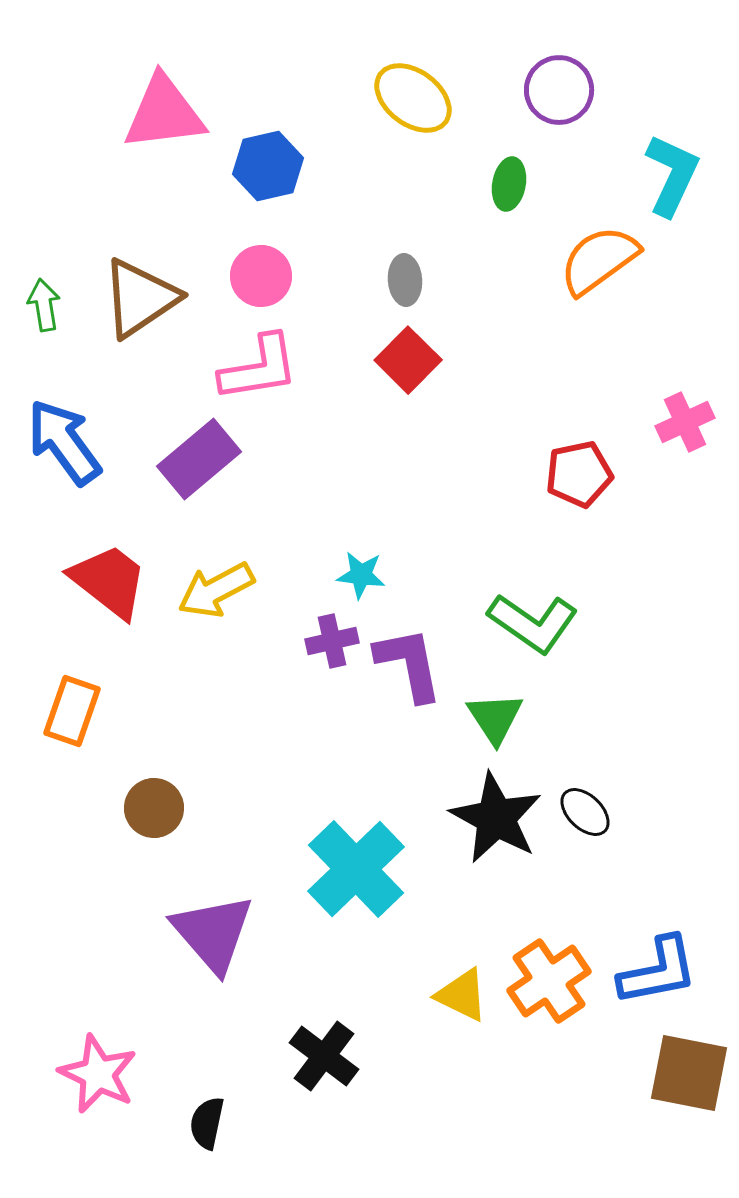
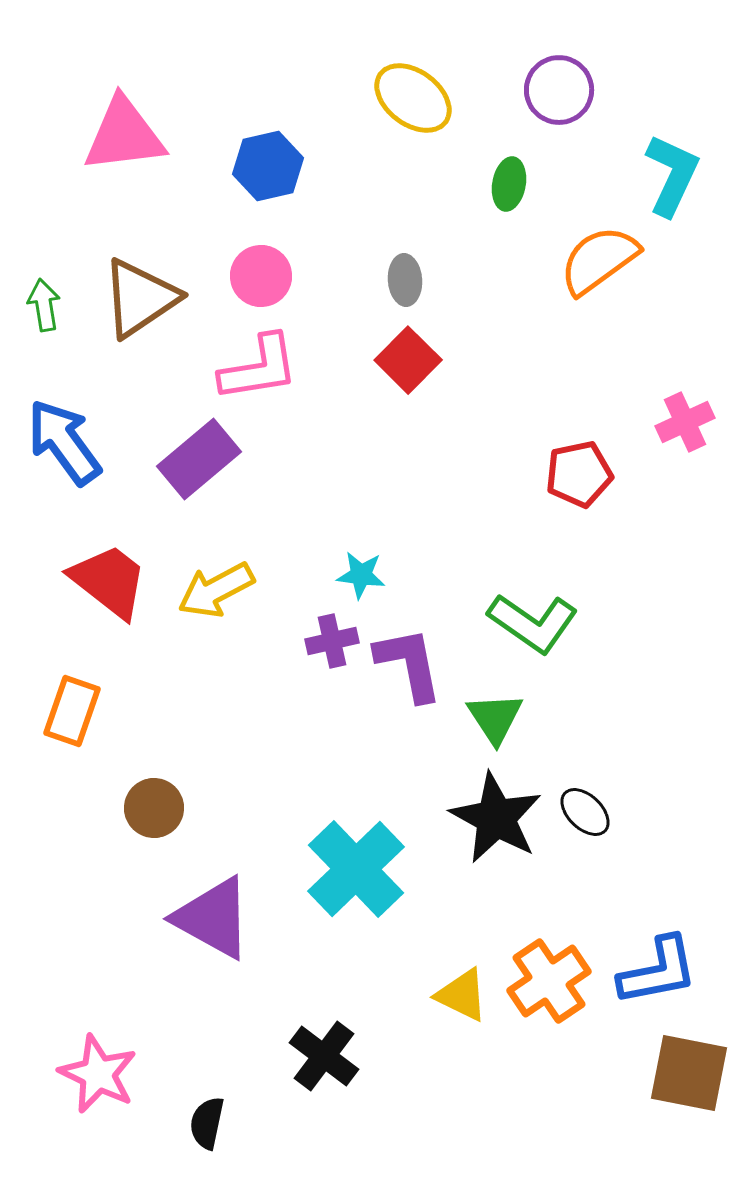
pink triangle: moved 40 px left, 22 px down
purple triangle: moved 15 px up; rotated 20 degrees counterclockwise
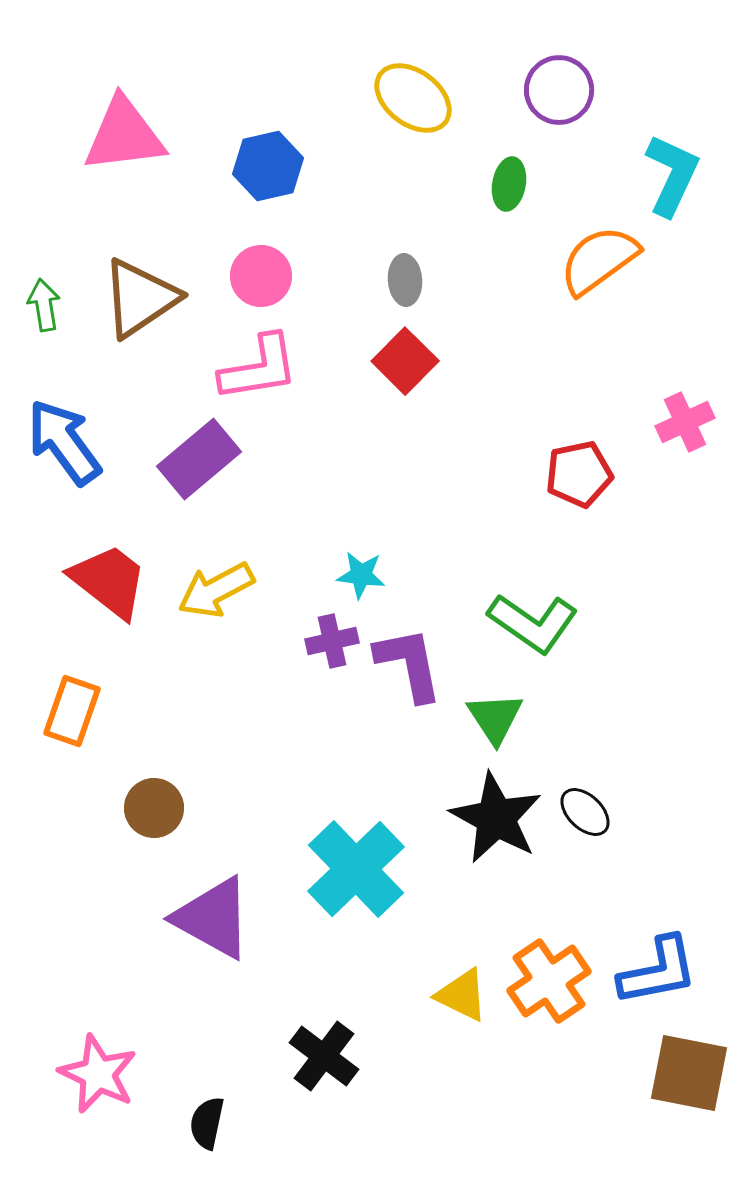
red square: moved 3 px left, 1 px down
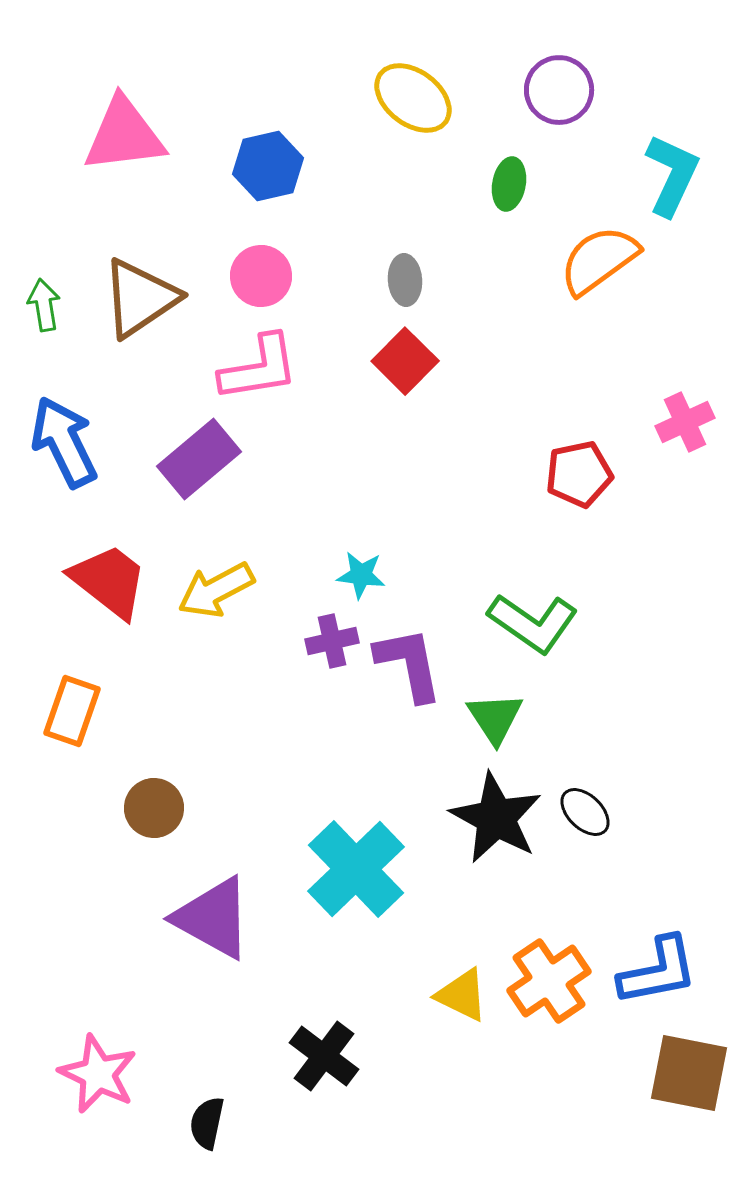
blue arrow: rotated 10 degrees clockwise
